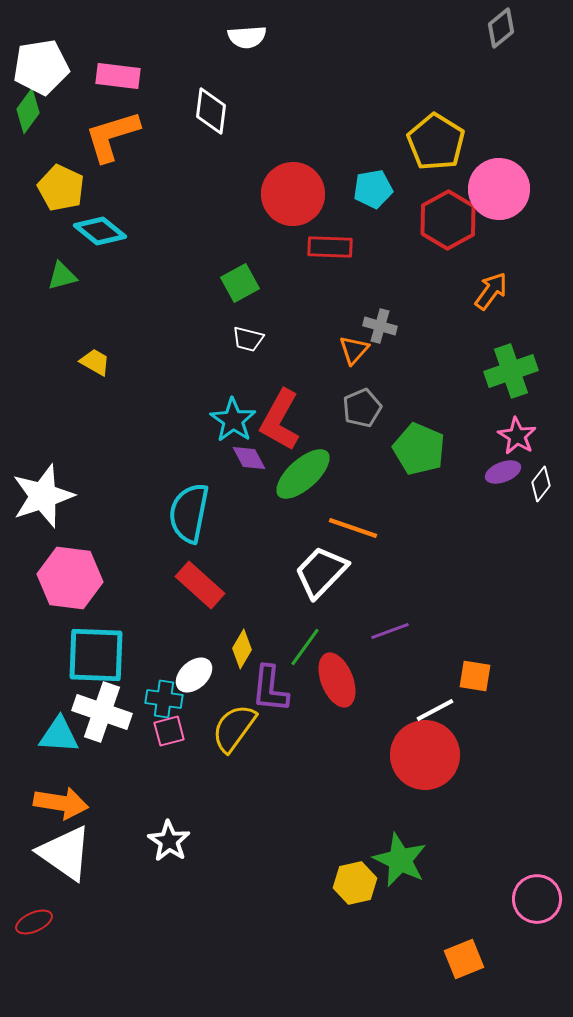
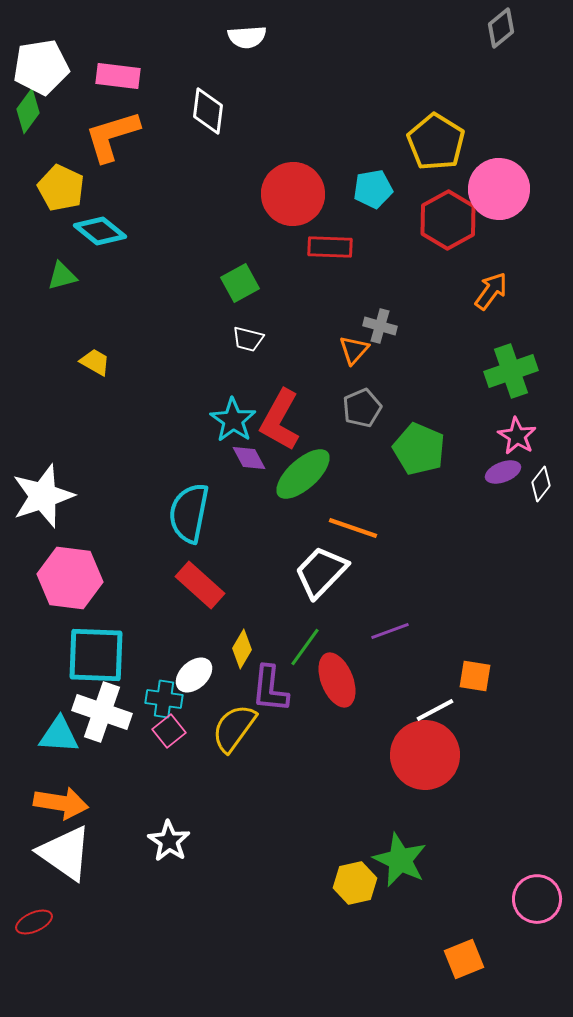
white diamond at (211, 111): moved 3 px left
pink square at (169, 731): rotated 24 degrees counterclockwise
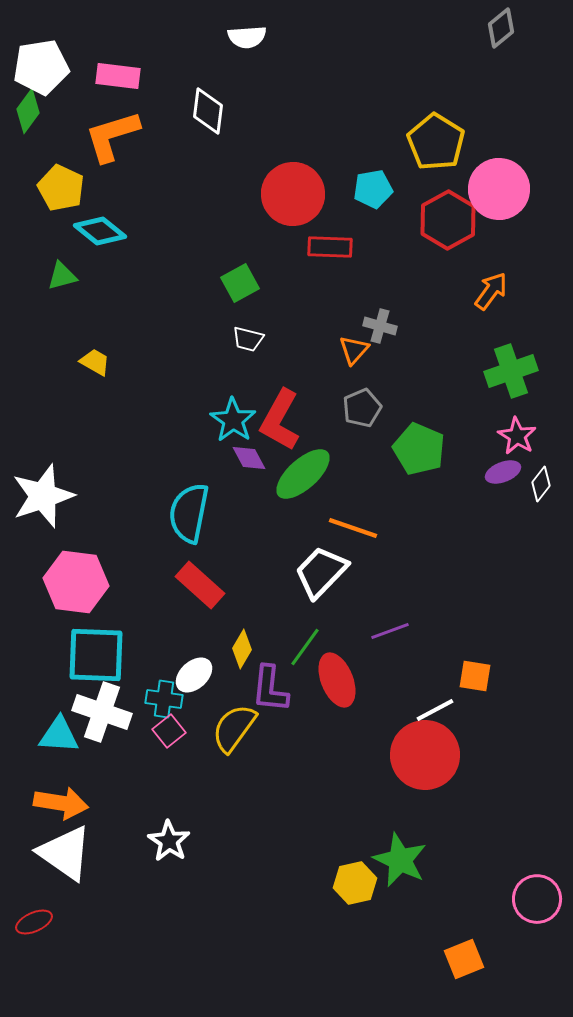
pink hexagon at (70, 578): moved 6 px right, 4 px down
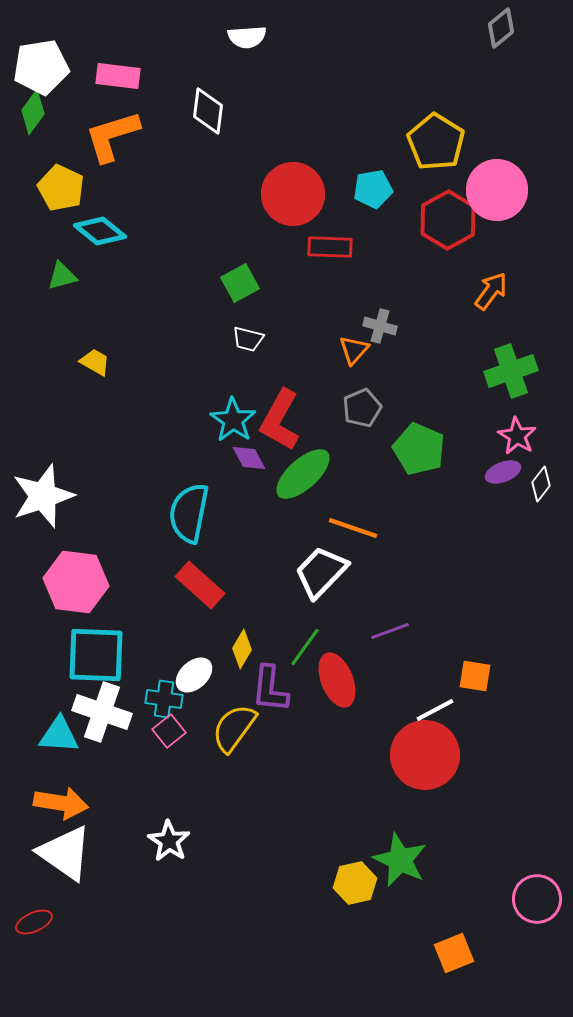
green diamond at (28, 111): moved 5 px right, 1 px down
pink circle at (499, 189): moved 2 px left, 1 px down
orange square at (464, 959): moved 10 px left, 6 px up
